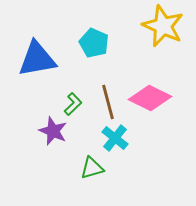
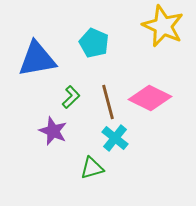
green L-shape: moved 2 px left, 7 px up
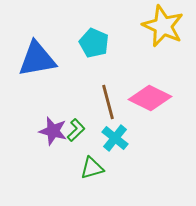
green L-shape: moved 5 px right, 33 px down
purple star: rotated 8 degrees counterclockwise
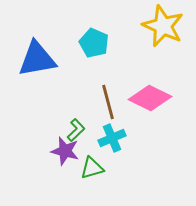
purple star: moved 12 px right, 20 px down
cyan cross: moved 3 px left; rotated 28 degrees clockwise
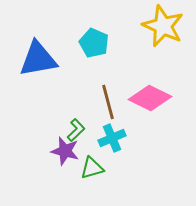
blue triangle: moved 1 px right
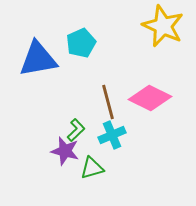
cyan pentagon: moved 13 px left; rotated 24 degrees clockwise
cyan cross: moved 3 px up
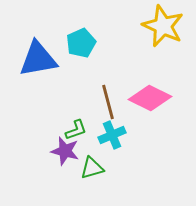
green L-shape: rotated 25 degrees clockwise
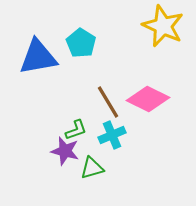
cyan pentagon: rotated 16 degrees counterclockwise
blue triangle: moved 2 px up
pink diamond: moved 2 px left, 1 px down
brown line: rotated 16 degrees counterclockwise
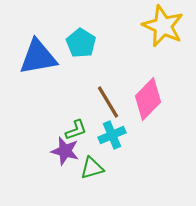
pink diamond: rotated 72 degrees counterclockwise
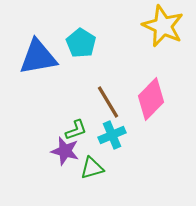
pink diamond: moved 3 px right
